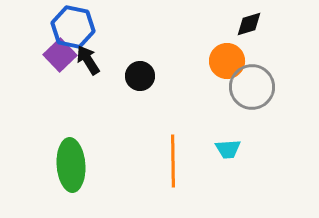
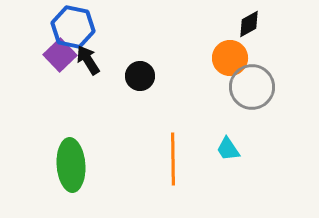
black diamond: rotated 12 degrees counterclockwise
orange circle: moved 3 px right, 3 px up
cyan trapezoid: rotated 60 degrees clockwise
orange line: moved 2 px up
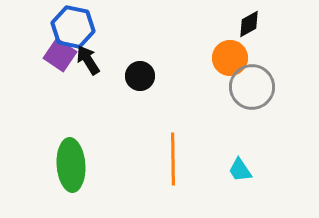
purple square: rotated 12 degrees counterclockwise
cyan trapezoid: moved 12 px right, 21 px down
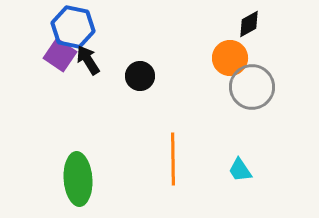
green ellipse: moved 7 px right, 14 px down
